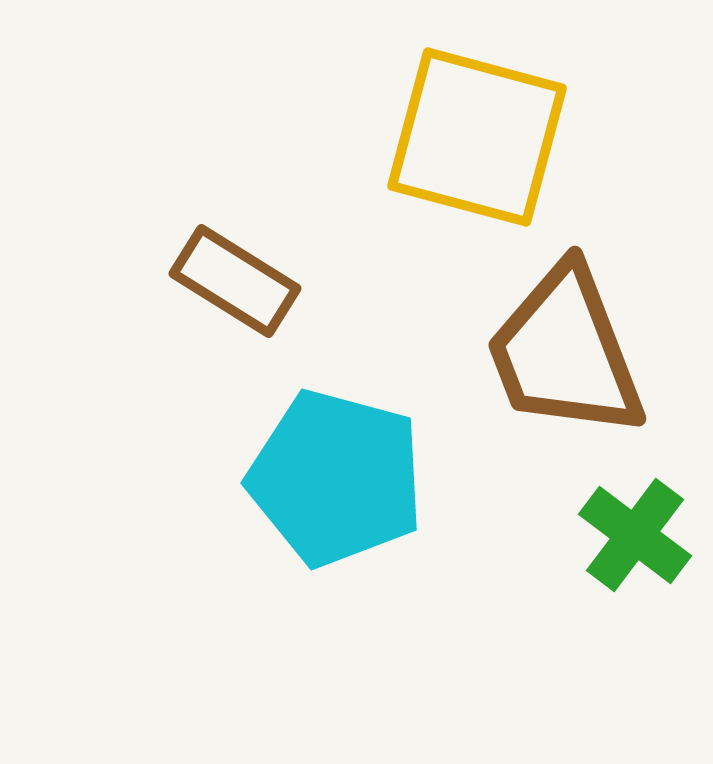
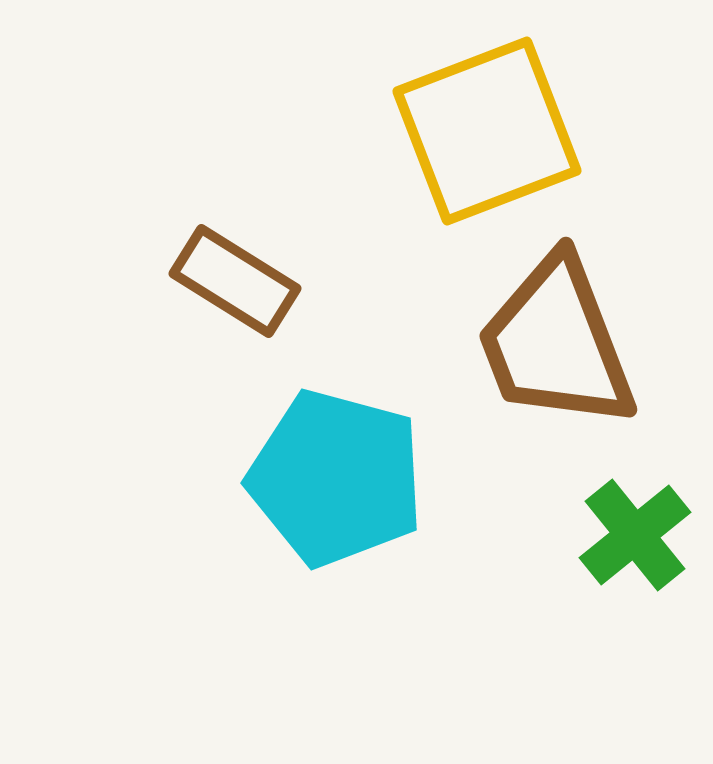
yellow square: moved 10 px right, 6 px up; rotated 36 degrees counterclockwise
brown trapezoid: moved 9 px left, 9 px up
green cross: rotated 14 degrees clockwise
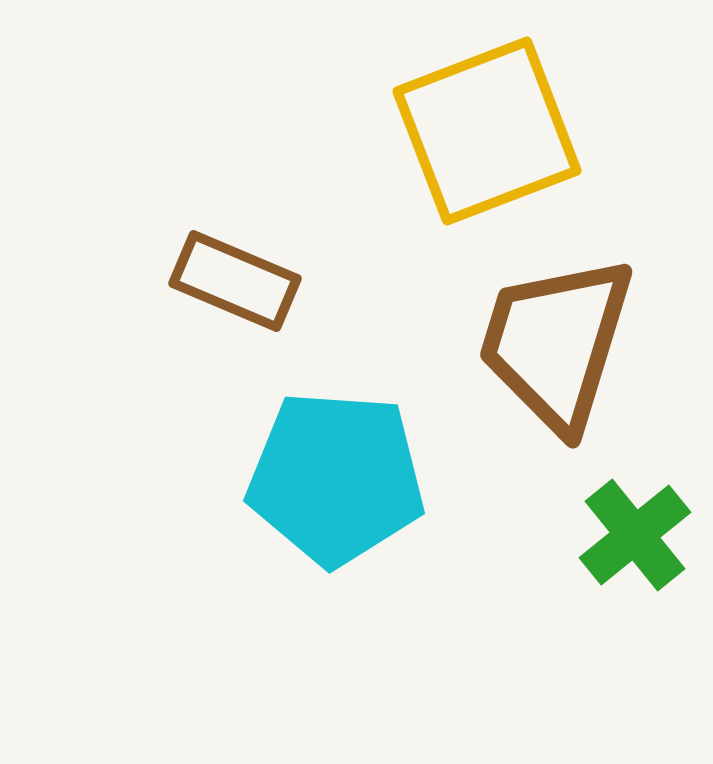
brown rectangle: rotated 9 degrees counterclockwise
brown trapezoid: rotated 38 degrees clockwise
cyan pentagon: rotated 11 degrees counterclockwise
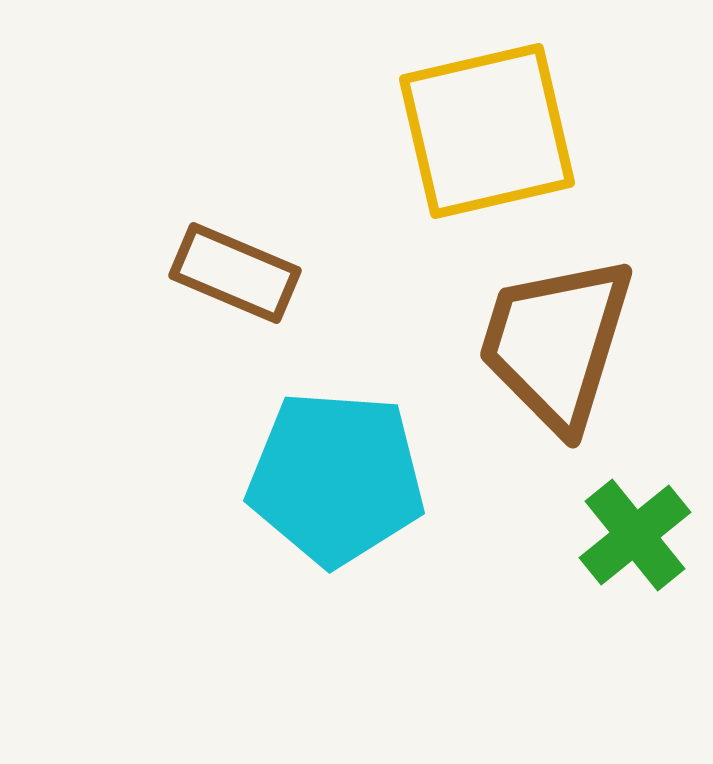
yellow square: rotated 8 degrees clockwise
brown rectangle: moved 8 px up
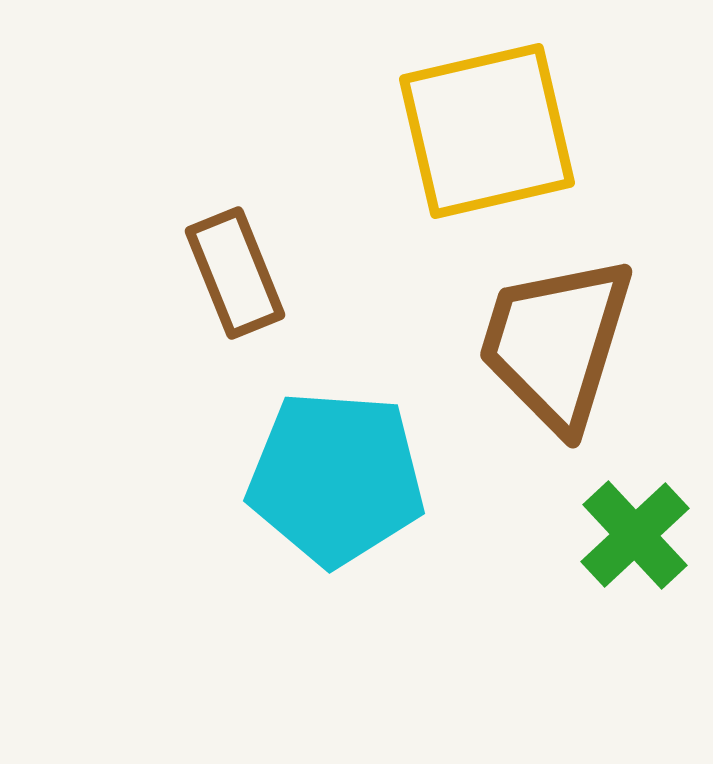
brown rectangle: rotated 45 degrees clockwise
green cross: rotated 4 degrees counterclockwise
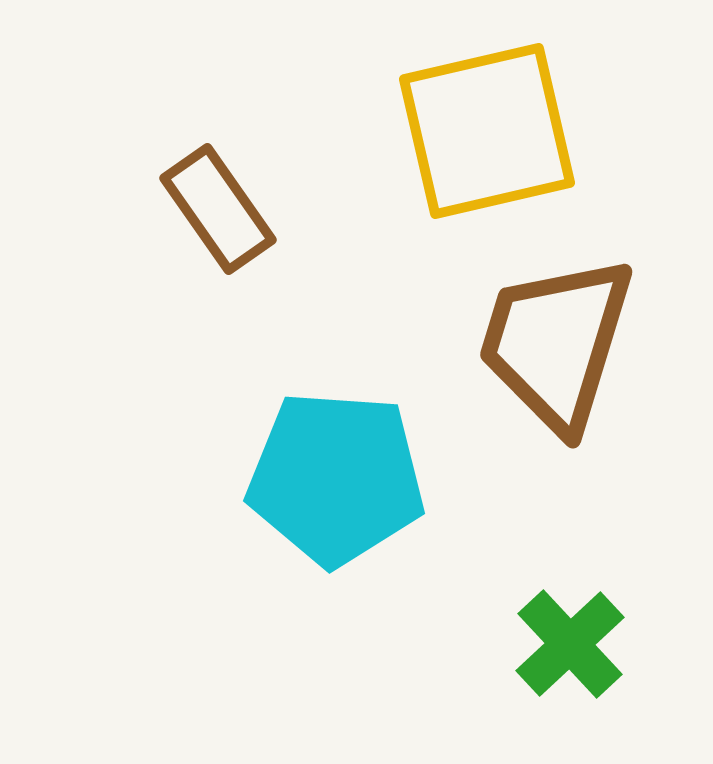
brown rectangle: moved 17 px left, 64 px up; rotated 13 degrees counterclockwise
green cross: moved 65 px left, 109 px down
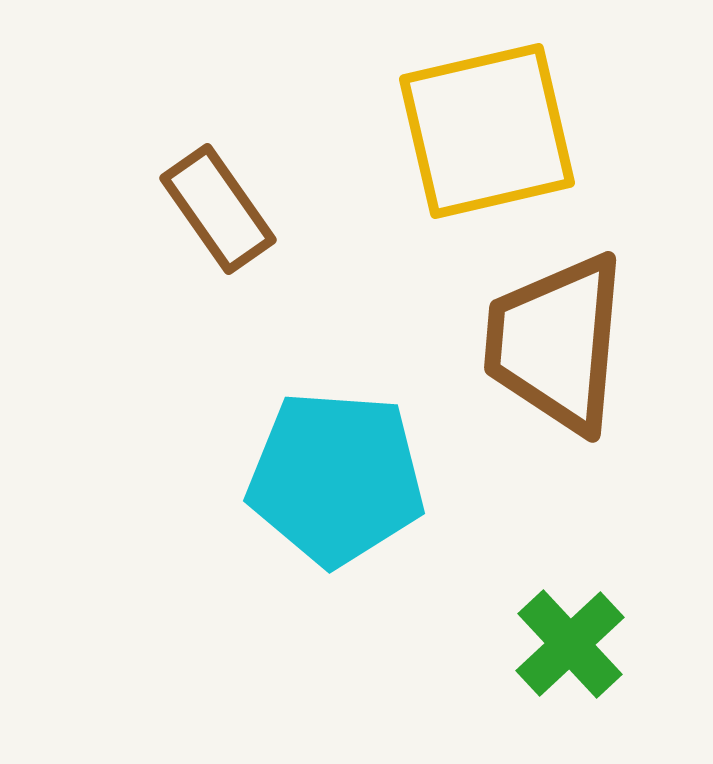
brown trapezoid: rotated 12 degrees counterclockwise
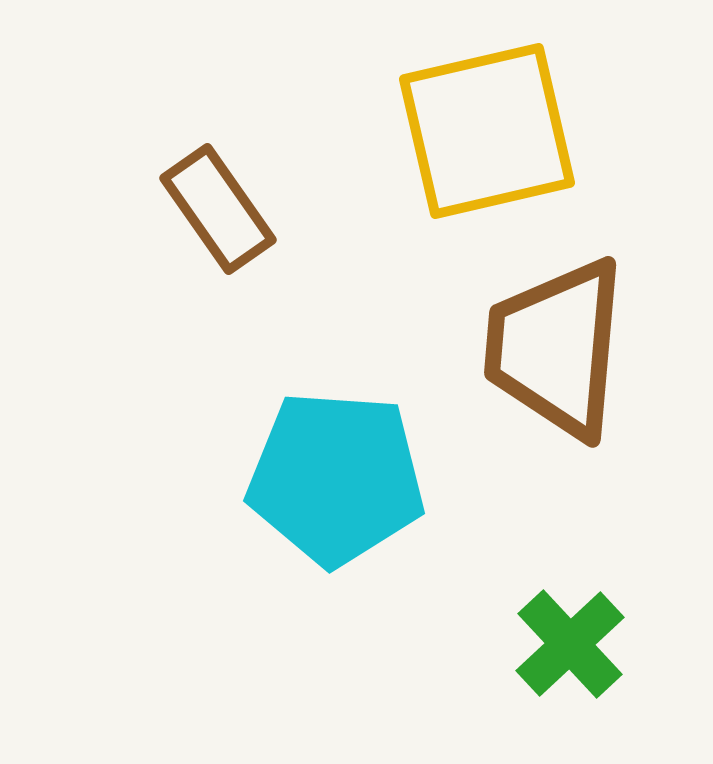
brown trapezoid: moved 5 px down
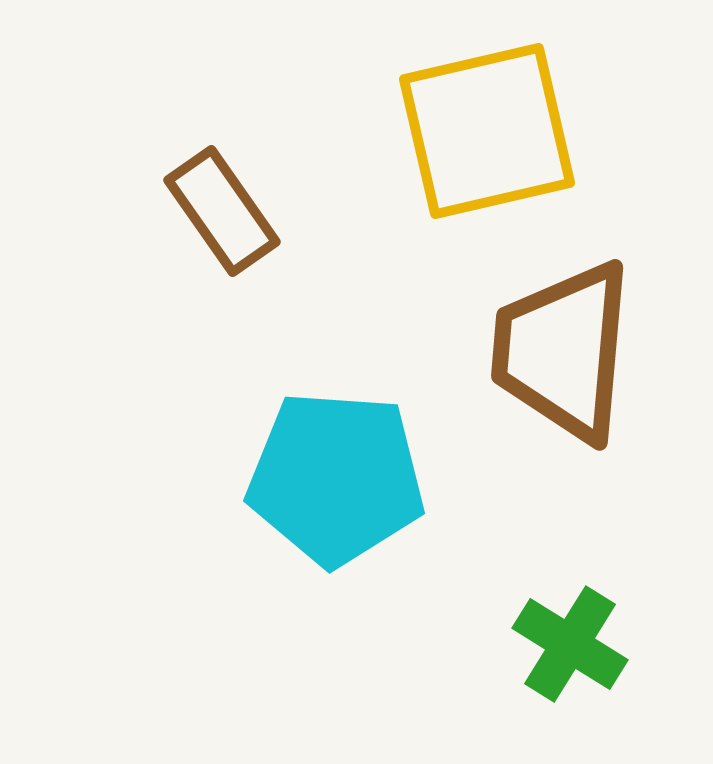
brown rectangle: moved 4 px right, 2 px down
brown trapezoid: moved 7 px right, 3 px down
green cross: rotated 15 degrees counterclockwise
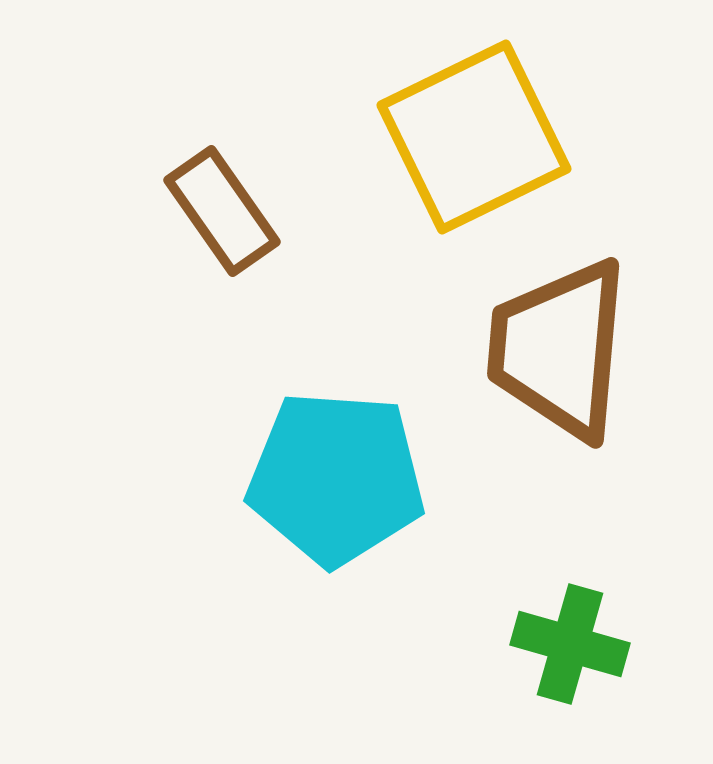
yellow square: moved 13 px left, 6 px down; rotated 13 degrees counterclockwise
brown trapezoid: moved 4 px left, 2 px up
green cross: rotated 16 degrees counterclockwise
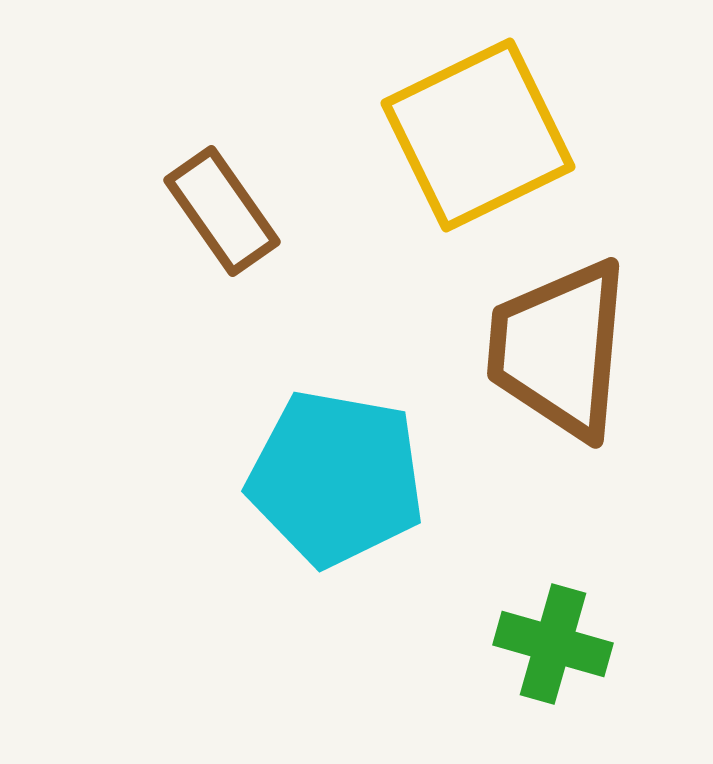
yellow square: moved 4 px right, 2 px up
cyan pentagon: rotated 6 degrees clockwise
green cross: moved 17 px left
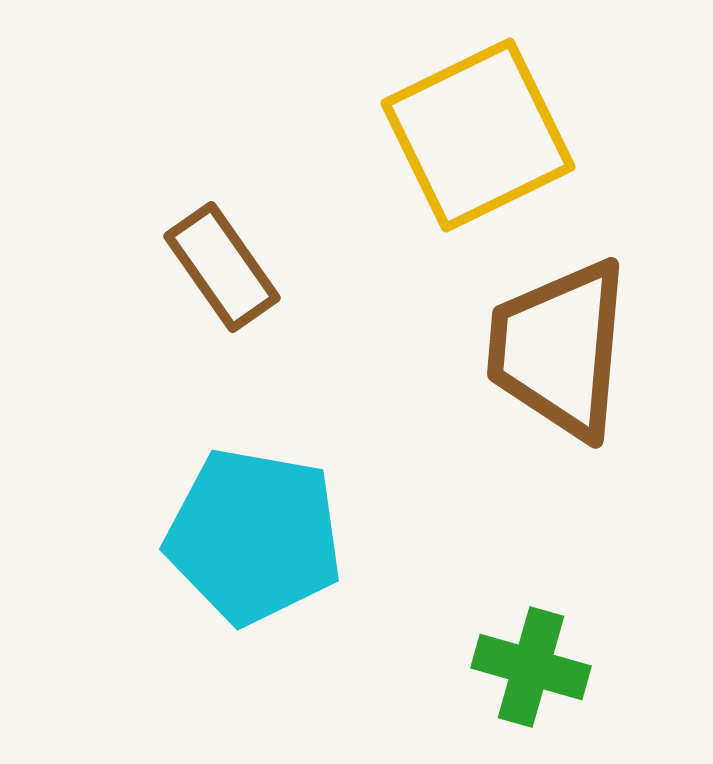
brown rectangle: moved 56 px down
cyan pentagon: moved 82 px left, 58 px down
green cross: moved 22 px left, 23 px down
